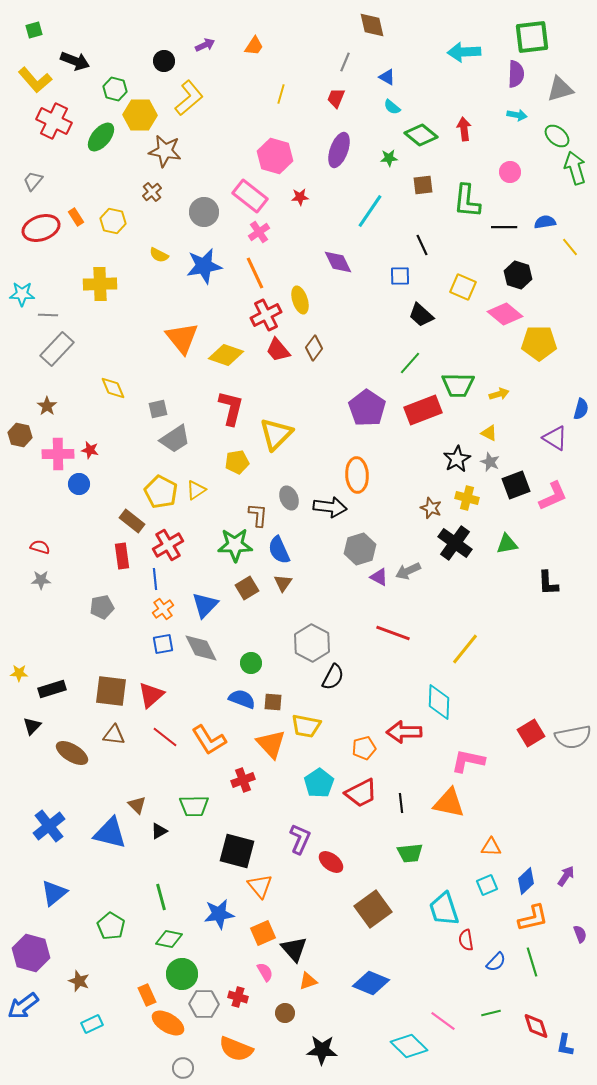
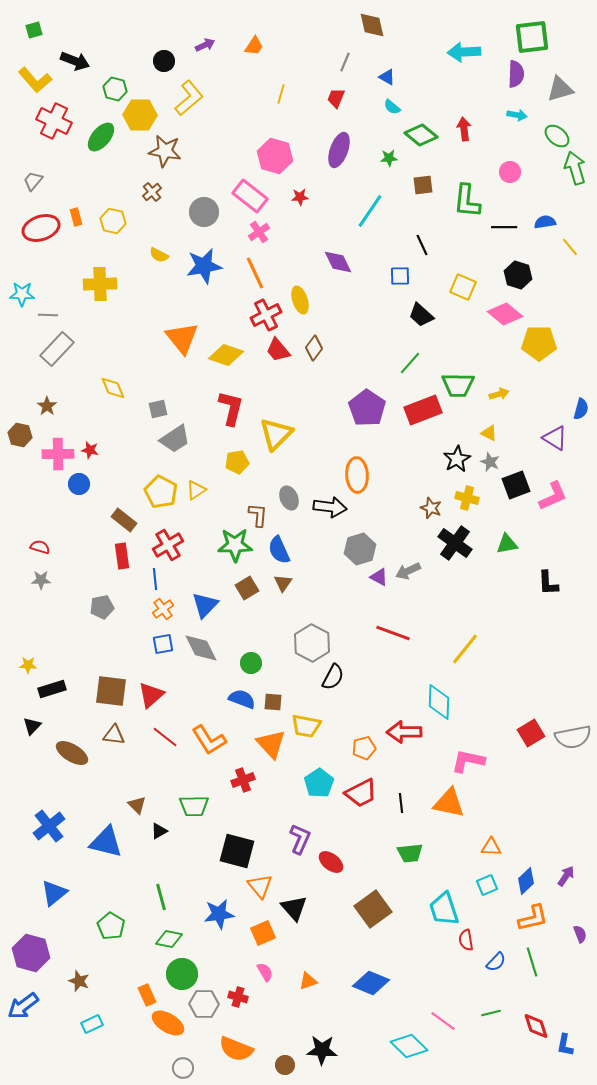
orange rectangle at (76, 217): rotated 18 degrees clockwise
brown rectangle at (132, 521): moved 8 px left, 1 px up
yellow star at (19, 673): moved 9 px right, 8 px up
blue triangle at (110, 833): moved 4 px left, 9 px down
black triangle at (294, 949): moved 41 px up
brown circle at (285, 1013): moved 52 px down
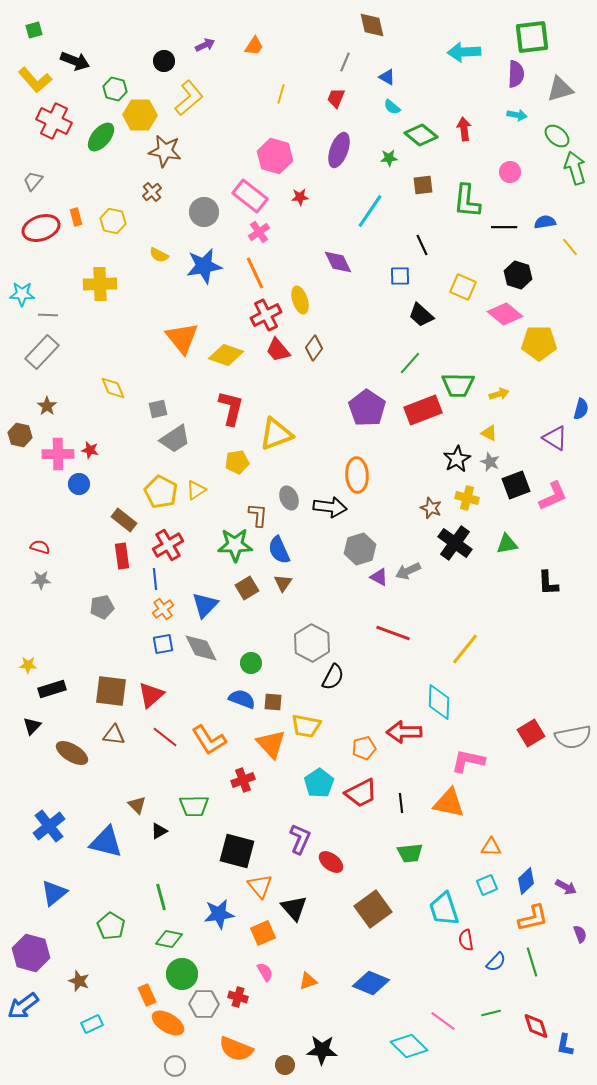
gray rectangle at (57, 349): moved 15 px left, 3 px down
yellow triangle at (276, 434): rotated 24 degrees clockwise
purple arrow at (566, 876): moved 11 px down; rotated 85 degrees clockwise
gray circle at (183, 1068): moved 8 px left, 2 px up
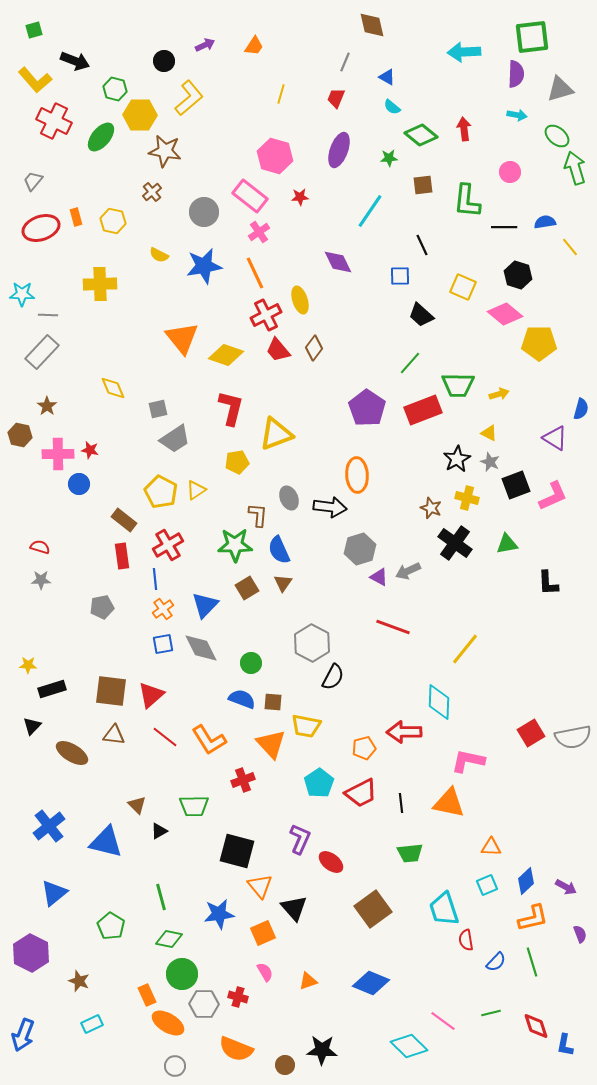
red line at (393, 633): moved 6 px up
purple hexagon at (31, 953): rotated 12 degrees clockwise
blue arrow at (23, 1006): moved 29 px down; rotated 32 degrees counterclockwise
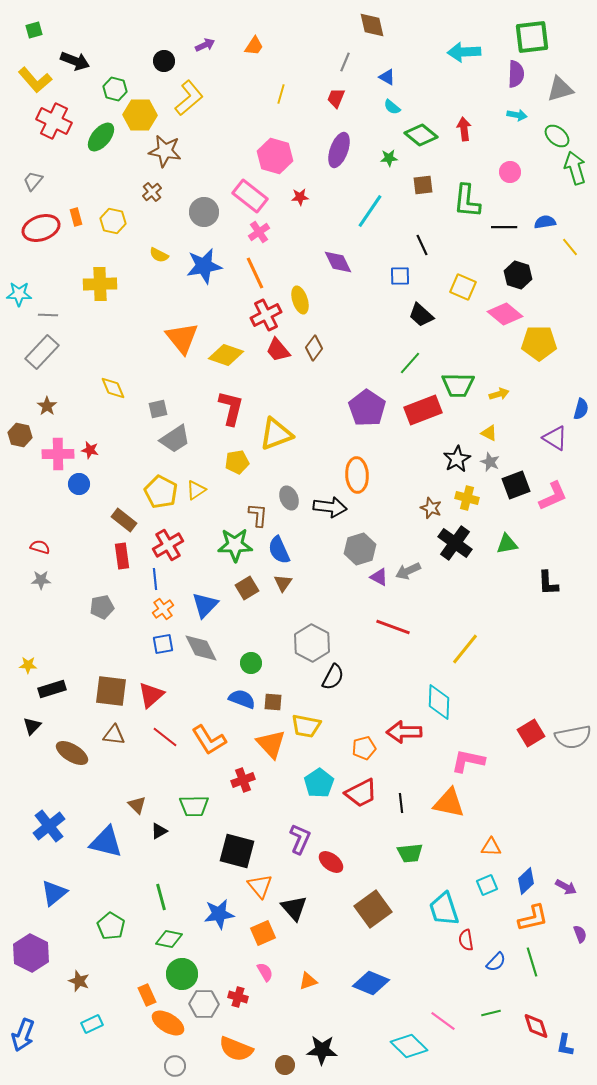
cyan star at (22, 294): moved 3 px left
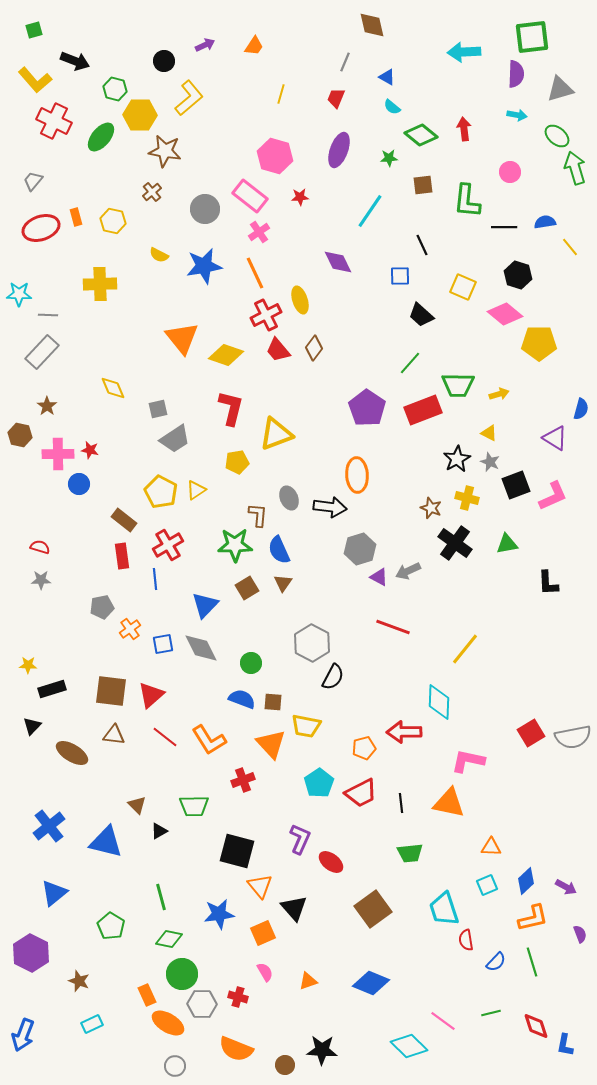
gray circle at (204, 212): moved 1 px right, 3 px up
orange cross at (163, 609): moved 33 px left, 20 px down
gray hexagon at (204, 1004): moved 2 px left
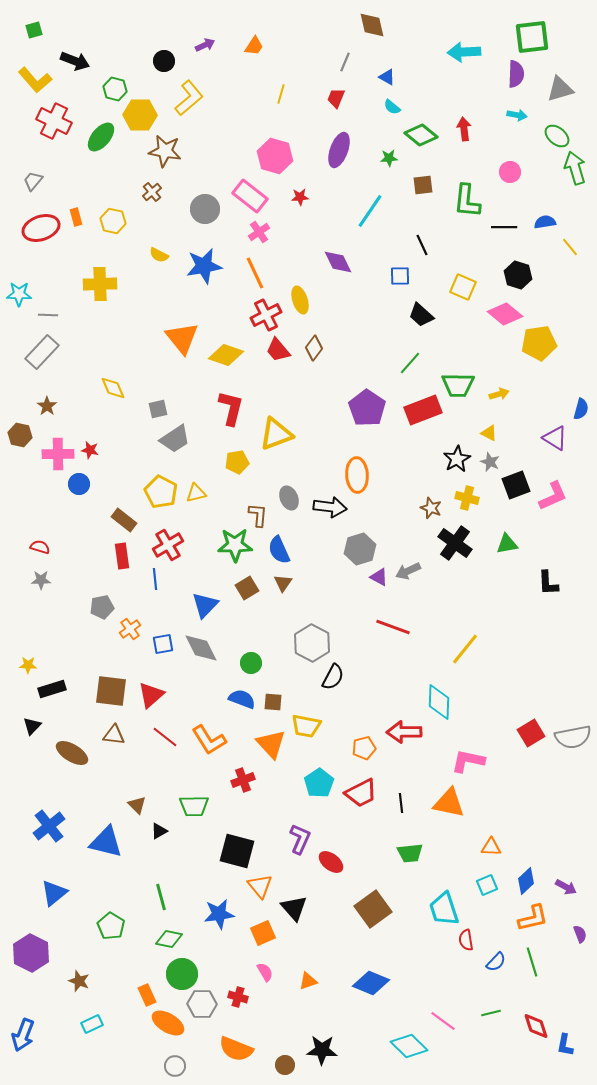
yellow pentagon at (539, 343): rotated 8 degrees counterclockwise
yellow triangle at (196, 490): moved 3 px down; rotated 20 degrees clockwise
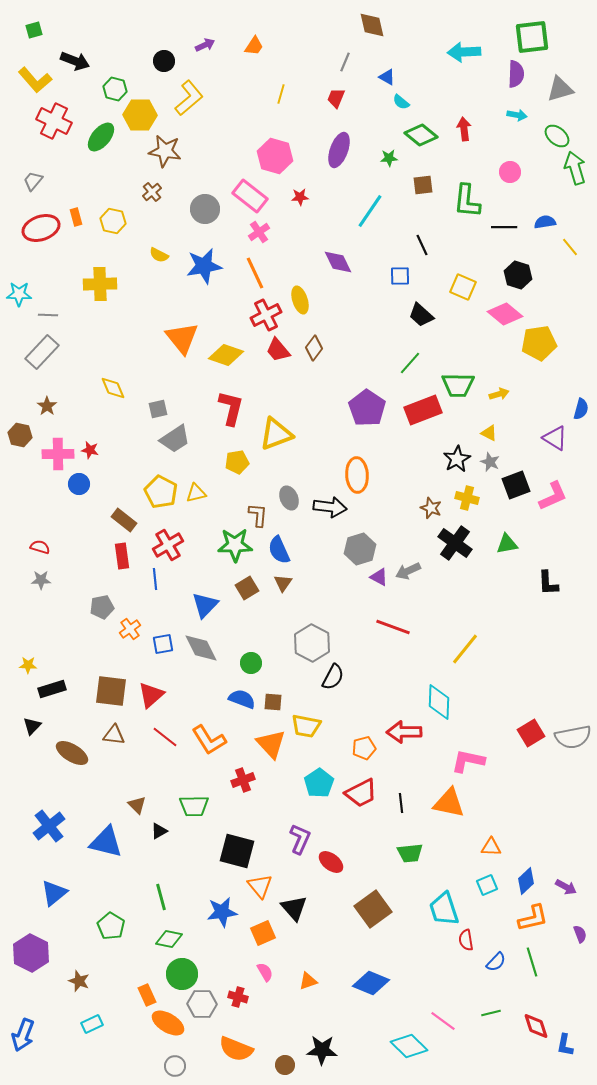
cyan semicircle at (392, 107): moved 9 px right, 5 px up
blue star at (219, 914): moved 3 px right, 2 px up
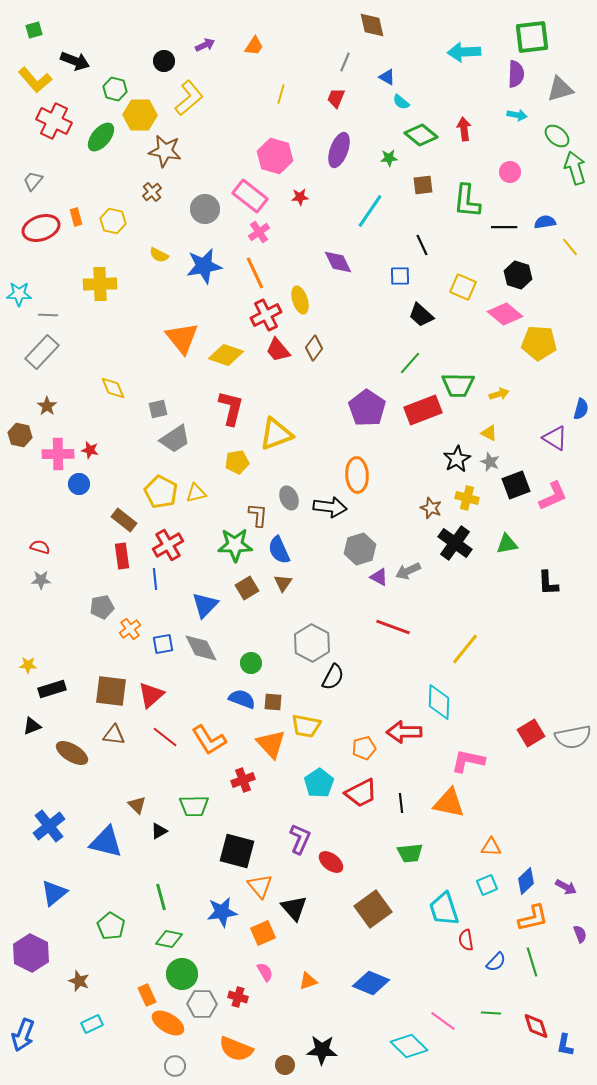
yellow pentagon at (539, 343): rotated 12 degrees clockwise
black triangle at (32, 726): rotated 24 degrees clockwise
green line at (491, 1013): rotated 18 degrees clockwise
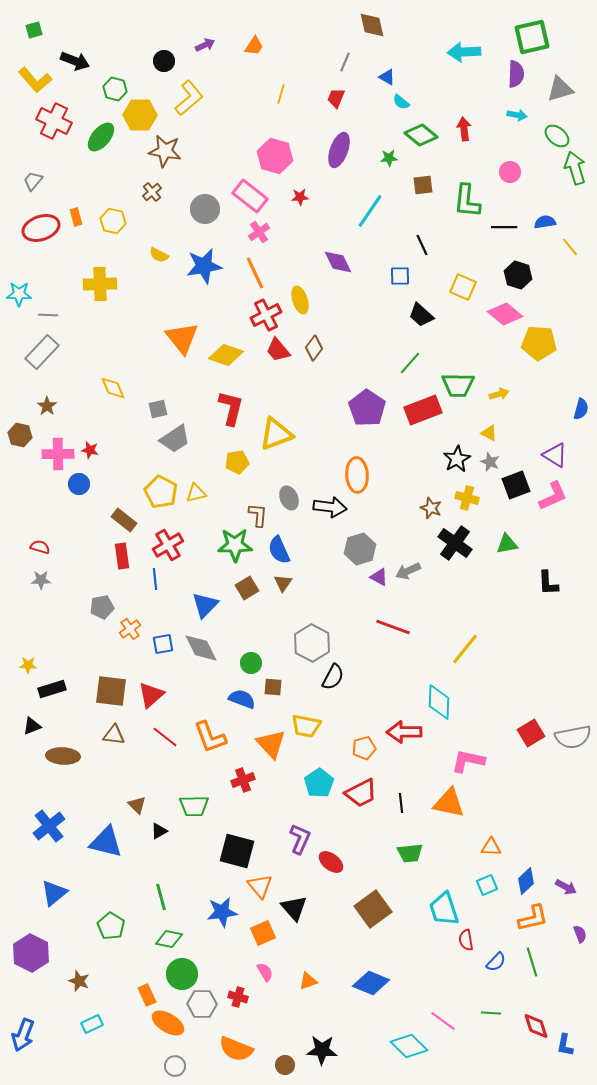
green square at (532, 37): rotated 6 degrees counterclockwise
purple triangle at (555, 438): moved 17 px down
brown square at (273, 702): moved 15 px up
orange L-shape at (209, 740): moved 1 px right, 3 px up; rotated 12 degrees clockwise
brown ellipse at (72, 753): moved 9 px left, 3 px down; rotated 28 degrees counterclockwise
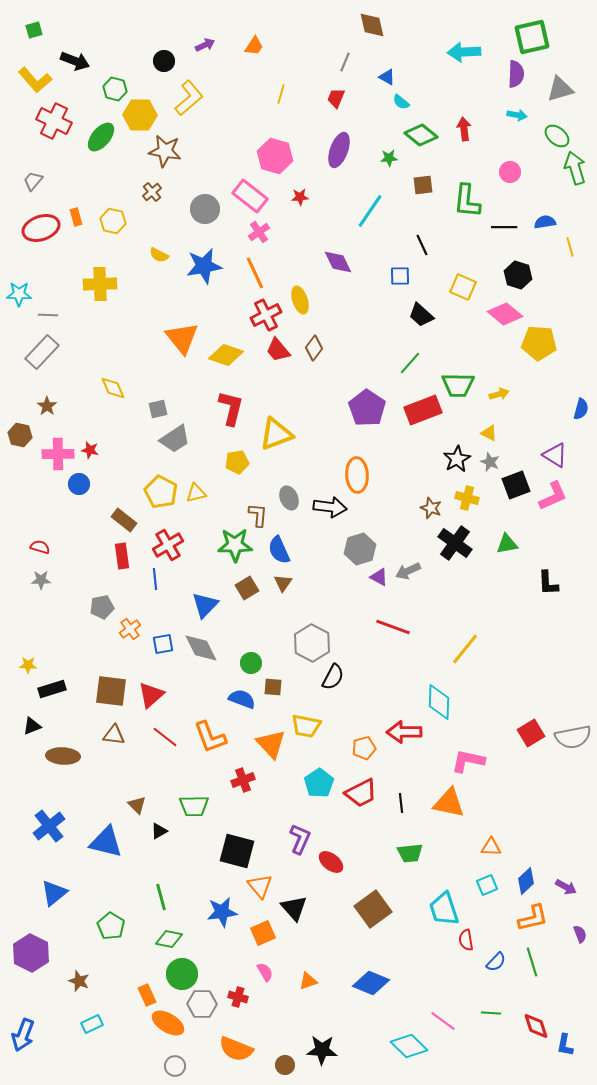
yellow line at (570, 247): rotated 24 degrees clockwise
